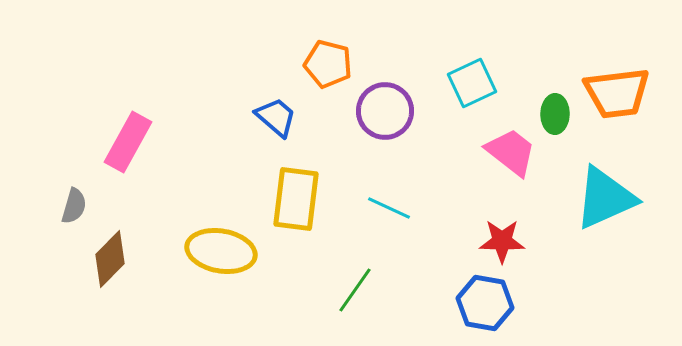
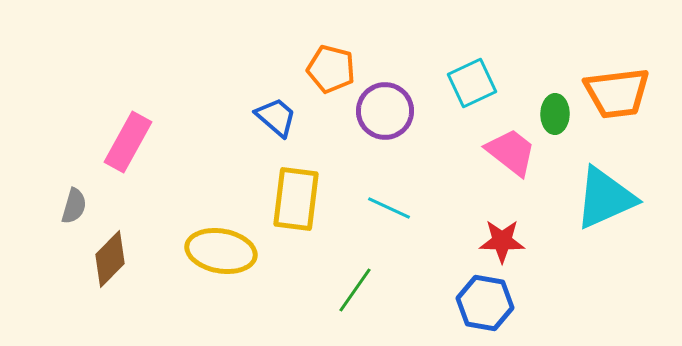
orange pentagon: moved 3 px right, 5 px down
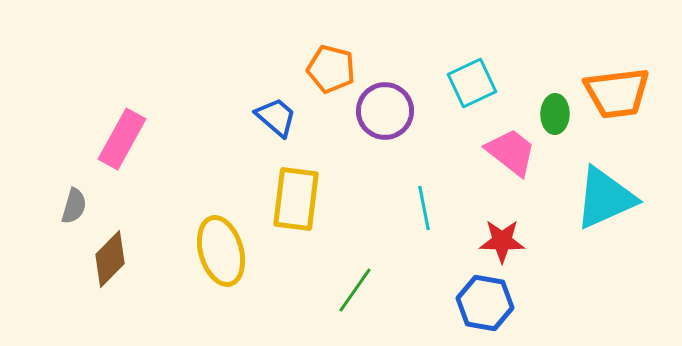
pink rectangle: moved 6 px left, 3 px up
cyan line: moved 35 px right; rotated 54 degrees clockwise
yellow ellipse: rotated 64 degrees clockwise
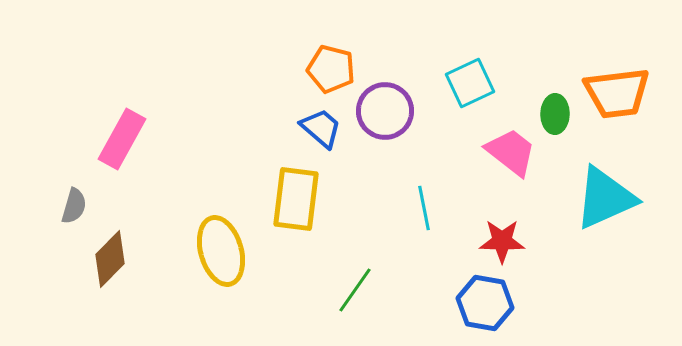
cyan square: moved 2 px left
blue trapezoid: moved 45 px right, 11 px down
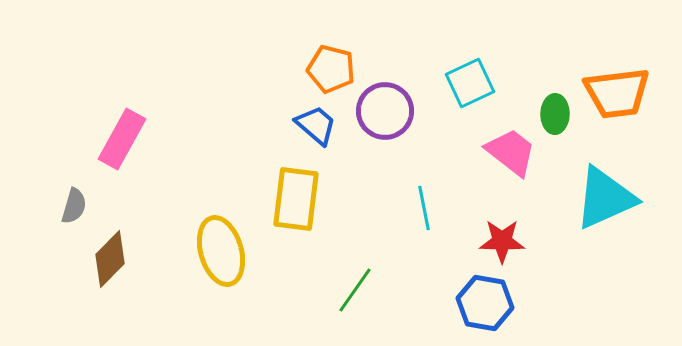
blue trapezoid: moved 5 px left, 3 px up
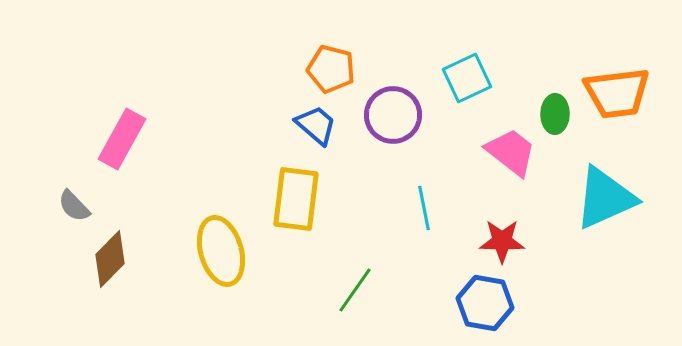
cyan square: moved 3 px left, 5 px up
purple circle: moved 8 px right, 4 px down
gray semicircle: rotated 120 degrees clockwise
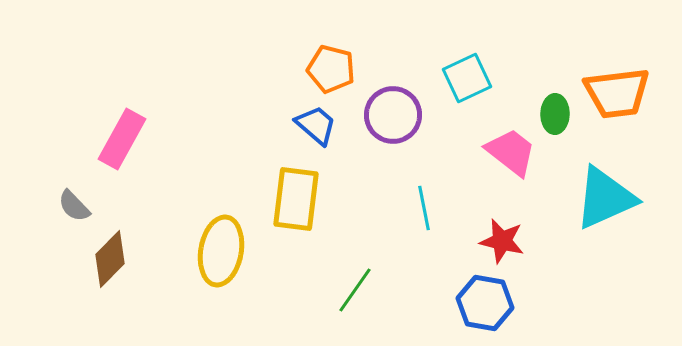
red star: rotated 12 degrees clockwise
yellow ellipse: rotated 26 degrees clockwise
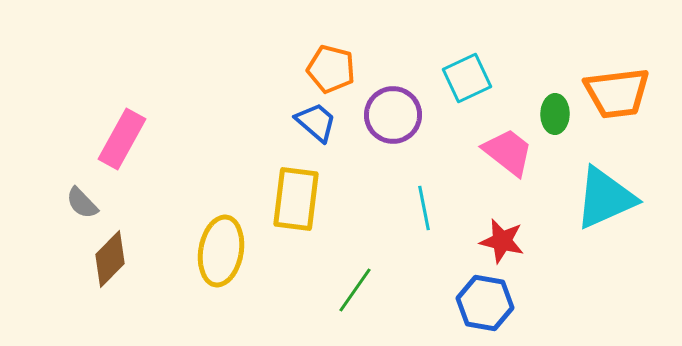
blue trapezoid: moved 3 px up
pink trapezoid: moved 3 px left
gray semicircle: moved 8 px right, 3 px up
